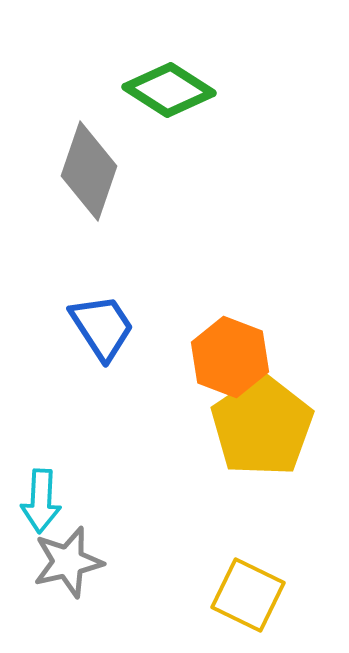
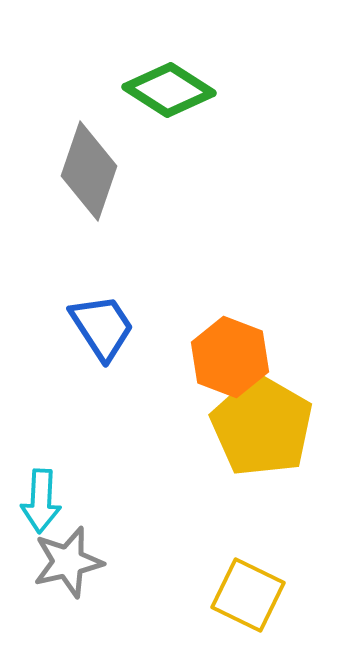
yellow pentagon: rotated 8 degrees counterclockwise
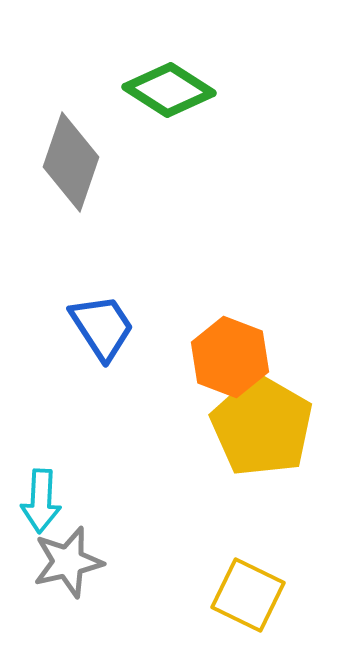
gray diamond: moved 18 px left, 9 px up
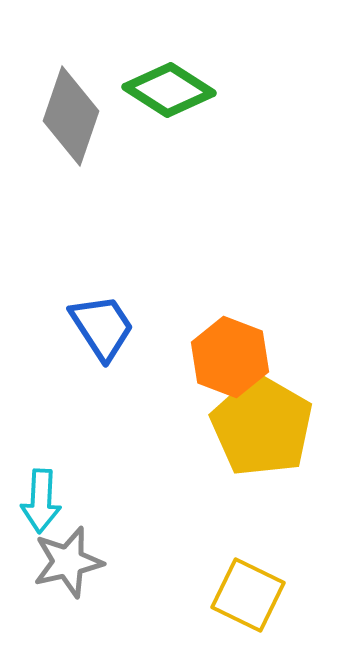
gray diamond: moved 46 px up
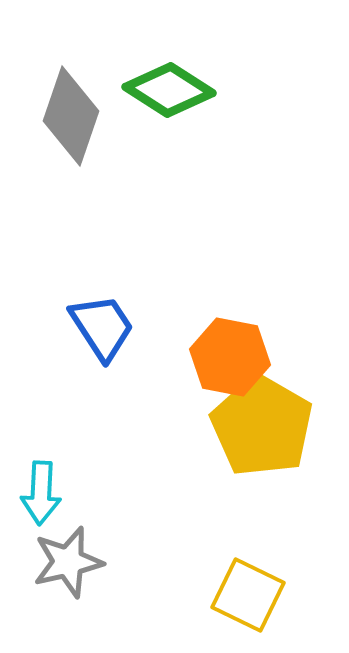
orange hexagon: rotated 10 degrees counterclockwise
cyan arrow: moved 8 px up
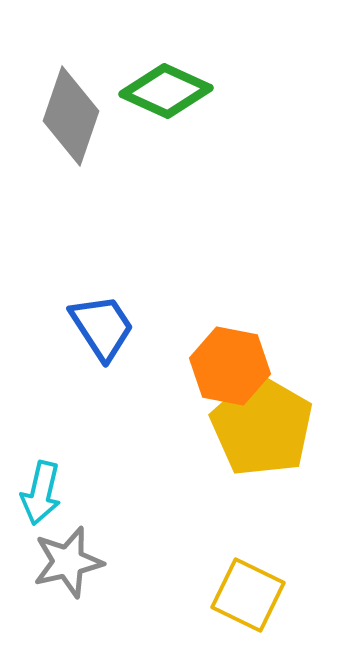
green diamond: moved 3 px left, 1 px down; rotated 8 degrees counterclockwise
orange hexagon: moved 9 px down
cyan arrow: rotated 10 degrees clockwise
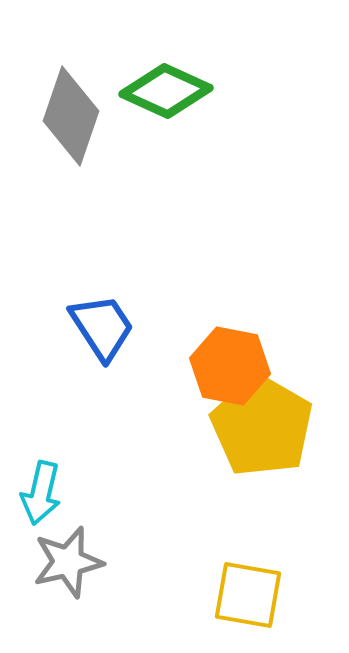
yellow square: rotated 16 degrees counterclockwise
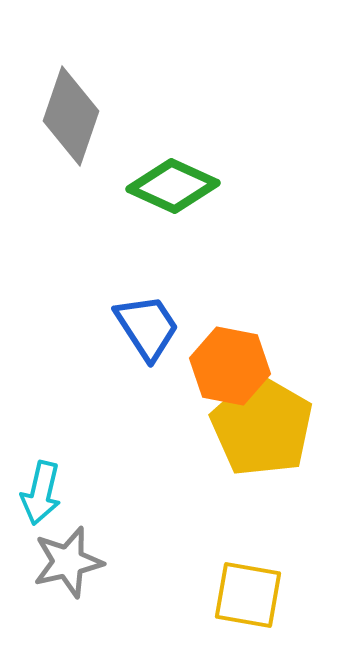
green diamond: moved 7 px right, 95 px down
blue trapezoid: moved 45 px right
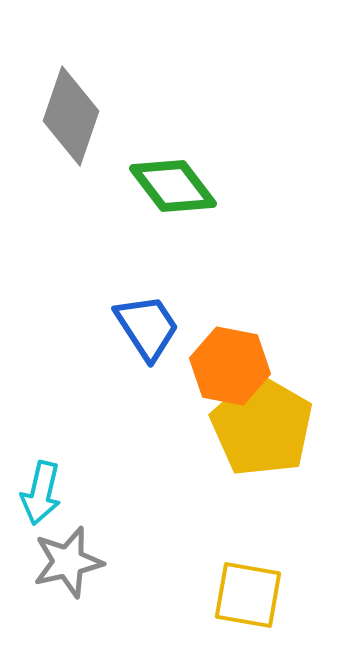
green diamond: rotated 28 degrees clockwise
